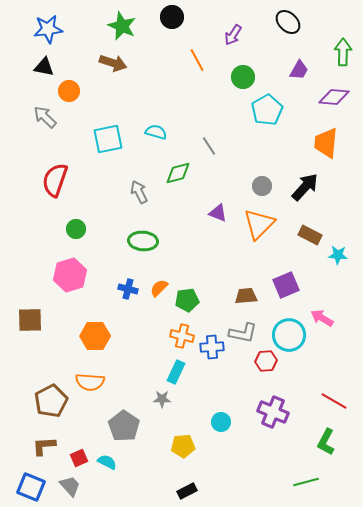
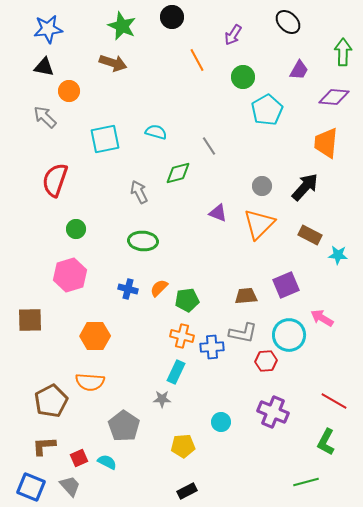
cyan square at (108, 139): moved 3 px left
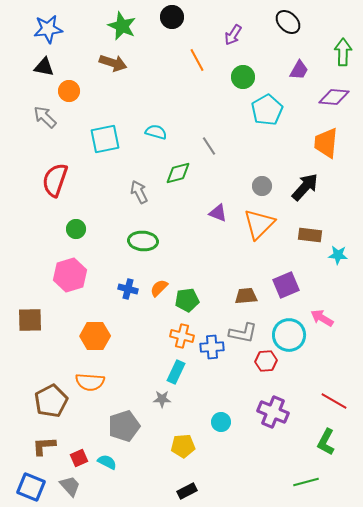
brown rectangle at (310, 235): rotated 20 degrees counterclockwise
gray pentagon at (124, 426): rotated 20 degrees clockwise
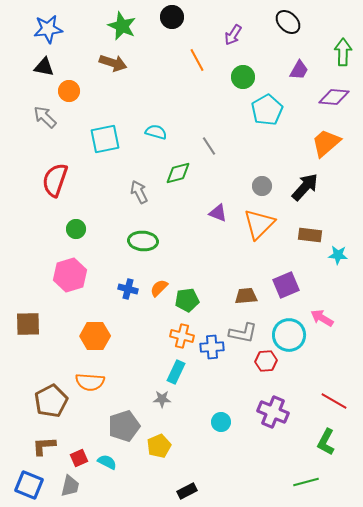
orange trapezoid at (326, 143): rotated 44 degrees clockwise
brown square at (30, 320): moved 2 px left, 4 px down
yellow pentagon at (183, 446): moved 24 px left; rotated 20 degrees counterclockwise
gray trapezoid at (70, 486): rotated 55 degrees clockwise
blue square at (31, 487): moved 2 px left, 2 px up
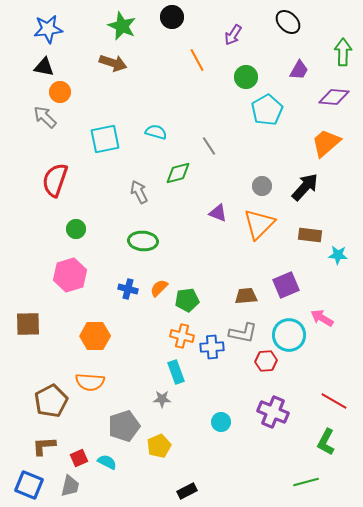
green circle at (243, 77): moved 3 px right
orange circle at (69, 91): moved 9 px left, 1 px down
cyan rectangle at (176, 372): rotated 45 degrees counterclockwise
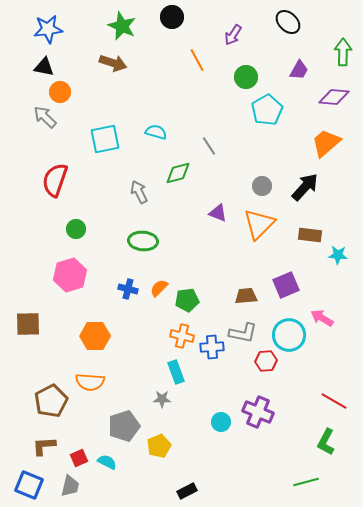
purple cross at (273, 412): moved 15 px left
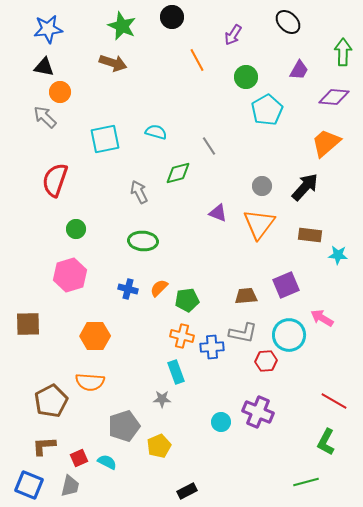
orange triangle at (259, 224): rotated 8 degrees counterclockwise
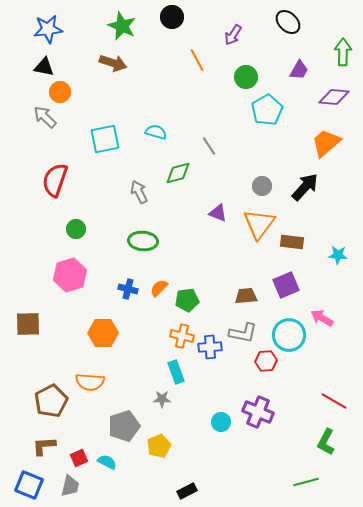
brown rectangle at (310, 235): moved 18 px left, 7 px down
orange hexagon at (95, 336): moved 8 px right, 3 px up
blue cross at (212, 347): moved 2 px left
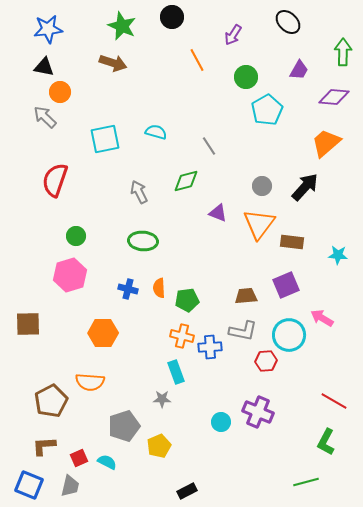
green diamond at (178, 173): moved 8 px right, 8 px down
green circle at (76, 229): moved 7 px down
orange semicircle at (159, 288): rotated 48 degrees counterclockwise
gray L-shape at (243, 333): moved 2 px up
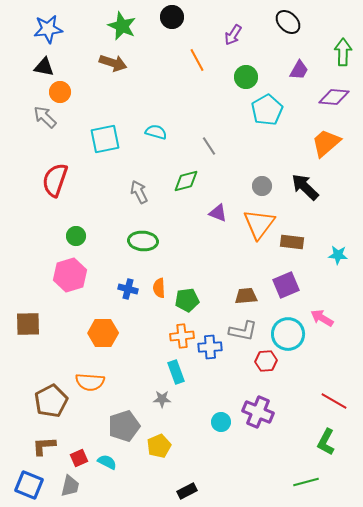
black arrow at (305, 187): rotated 88 degrees counterclockwise
cyan circle at (289, 335): moved 1 px left, 1 px up
orange cross at (182, 336): rotated 20 degrees counterclockwise
